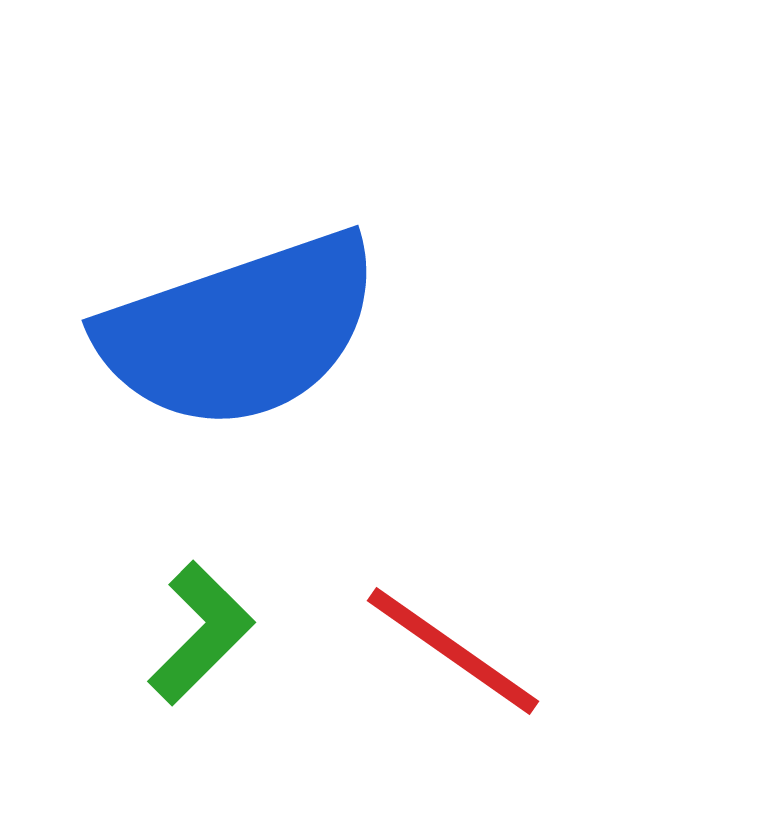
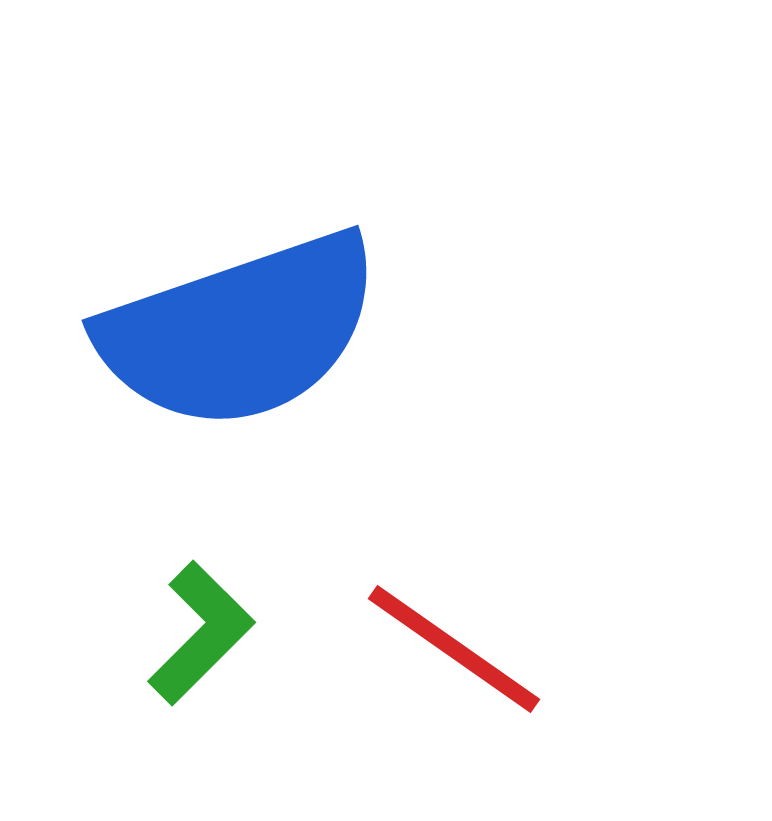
red line: moved 1 px right, 2 px up
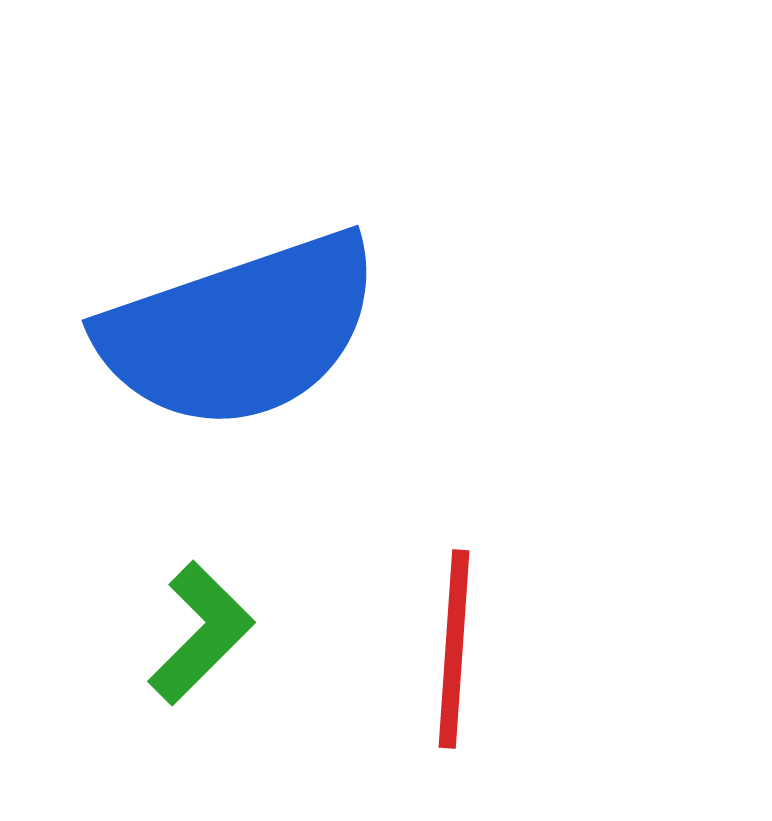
red line: rotated 59 degrees clockwise
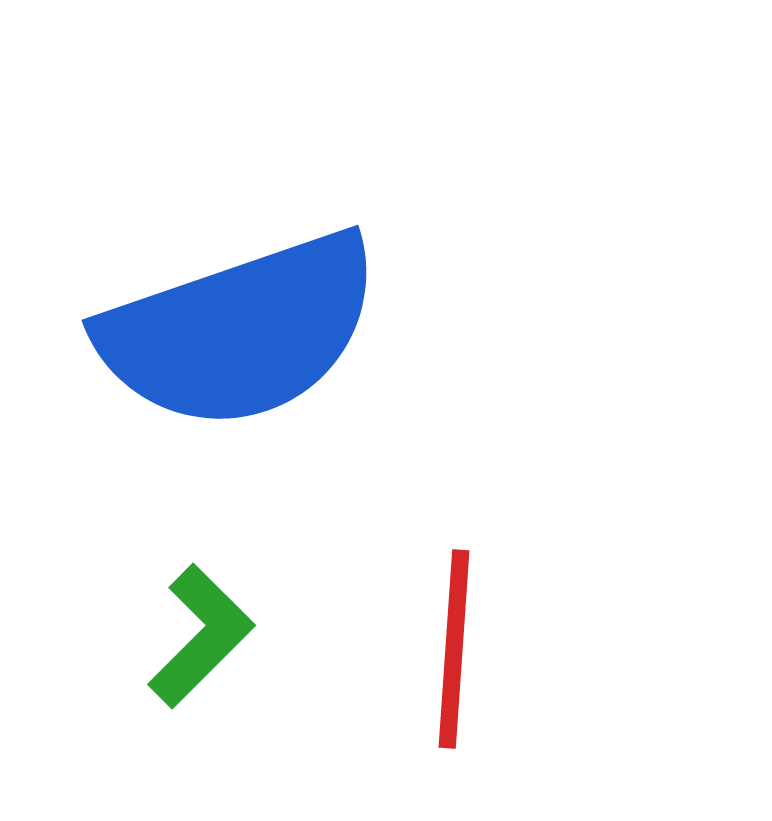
green L-shape: moved 3 px down
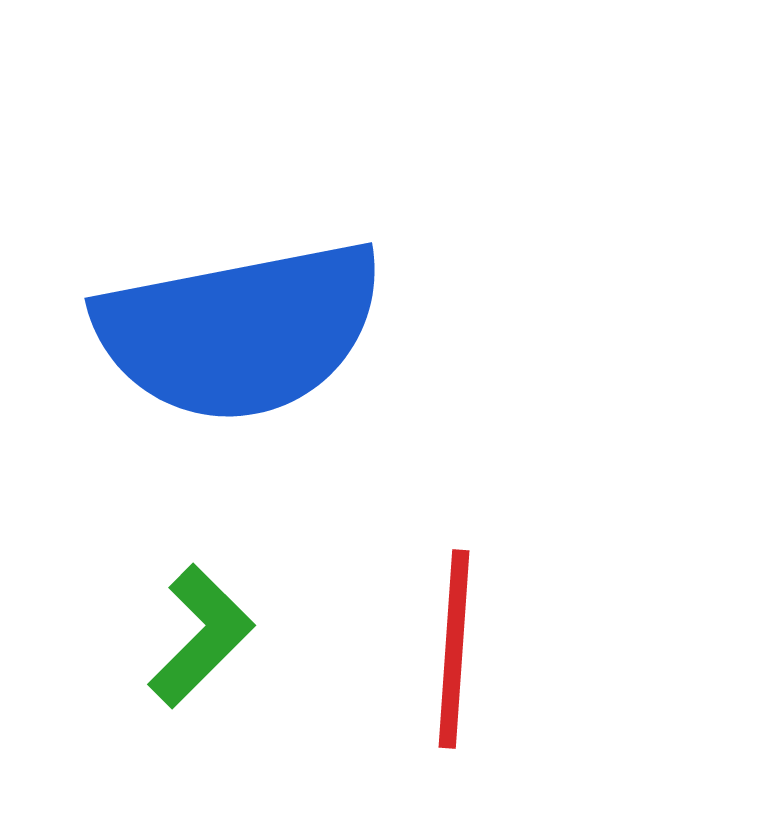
blue semicircle: rotated 8 degrees clockwise
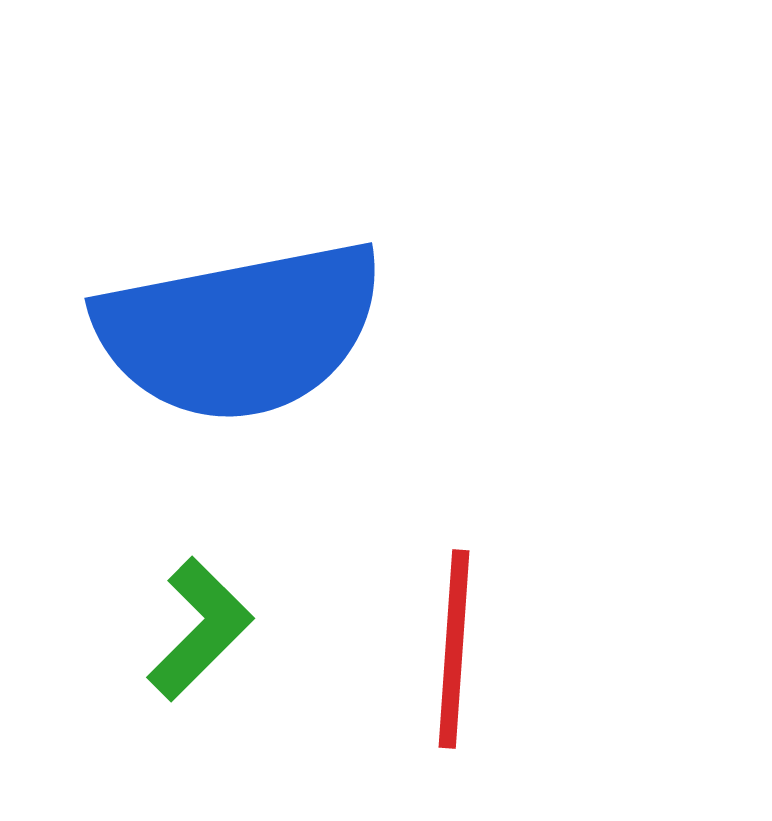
green L-shape: moved 1 px left, 7 px up
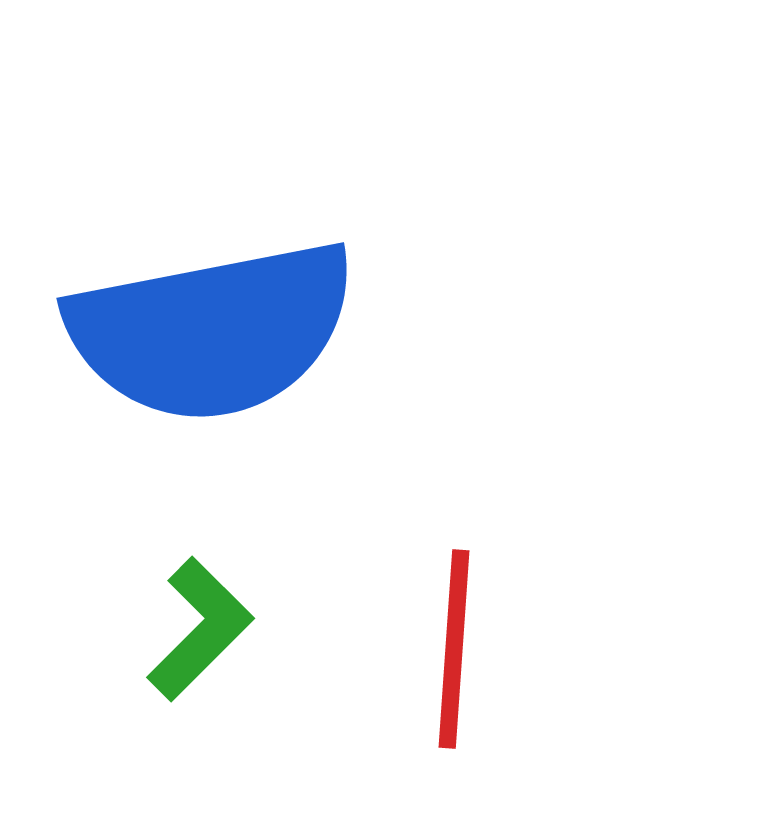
blue semicircle: moved 28 px left
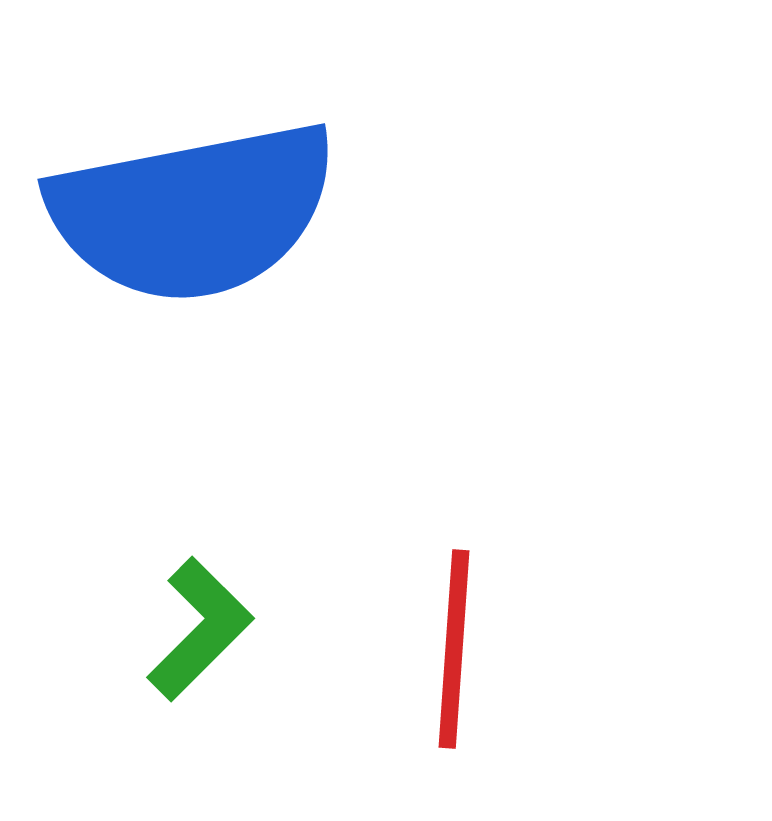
blue semicircle: moved 19 px left, 119 px up
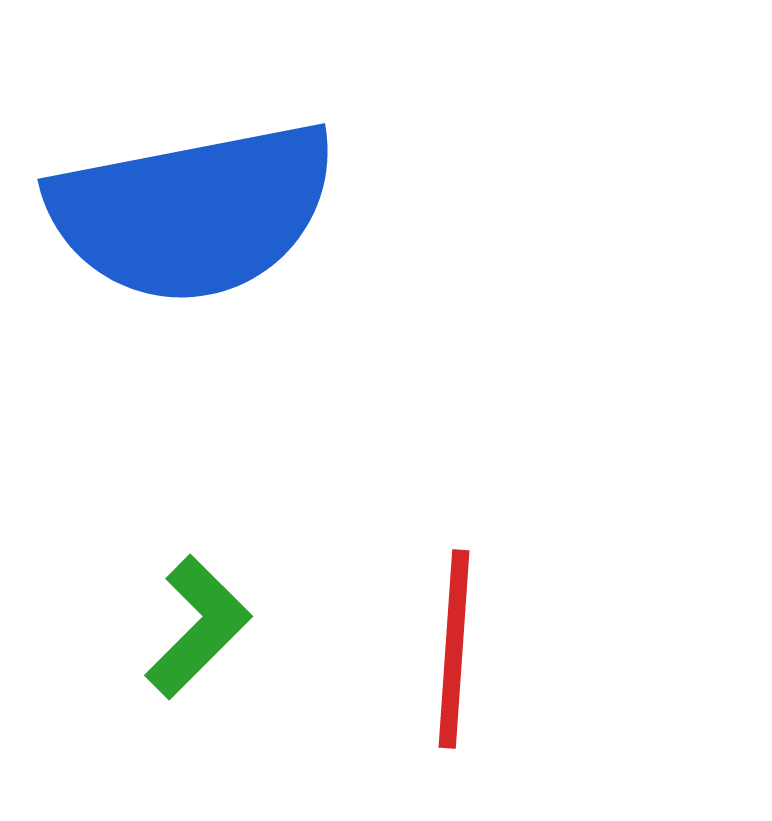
green L-shape: moved 2 px left, 2 px up
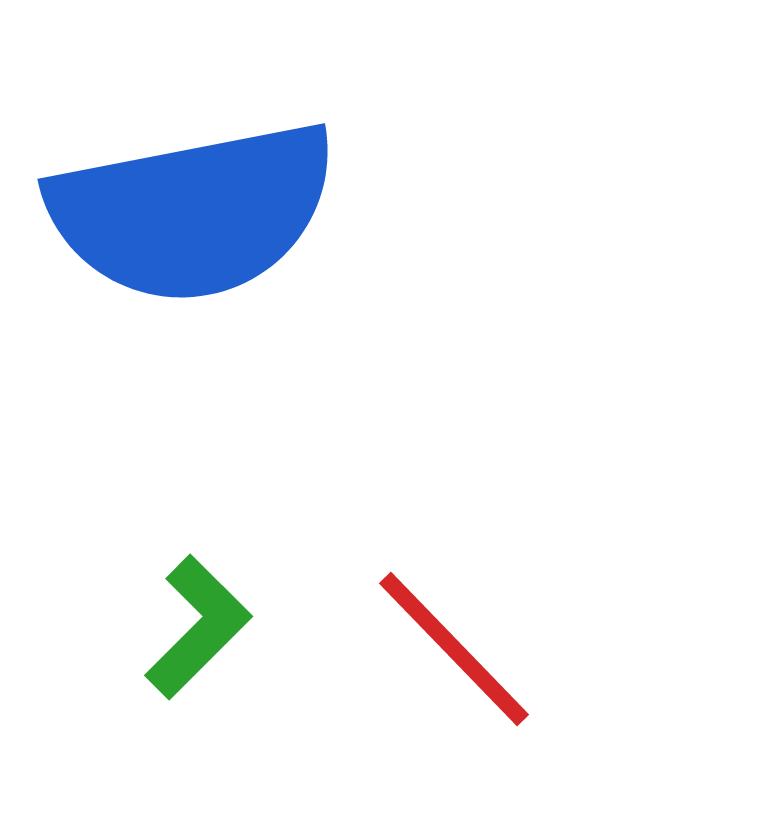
red line: rotated 48 degrees counterclockwise
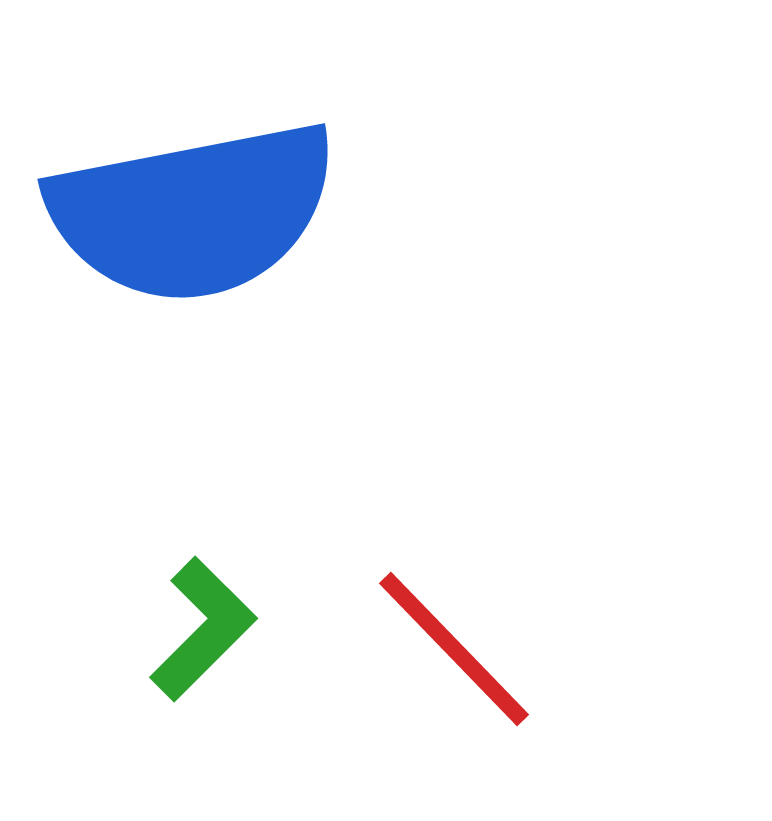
green L-shape: moved 5 px right, 2 px down
